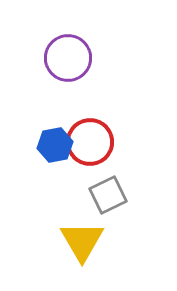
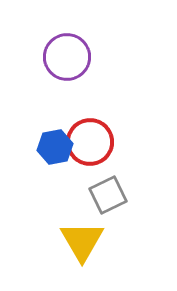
purple circle: moved 1 px left, 1 px up
blue hexagon: moved 2 px down
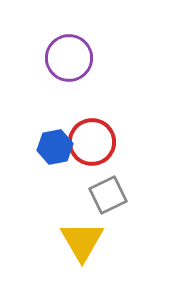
purple circle: moved 2 px right, 1 px down
red circle: moved 2 px right
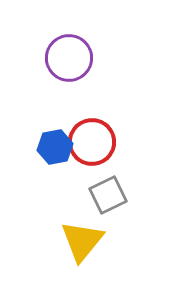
yellow triangle: rotated 9 degrees clockwise
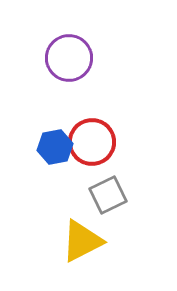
yellow triangle: rotated 24 degrees clockwise
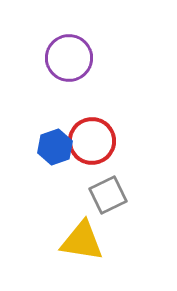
red circle: moved 1 px up
blue hexagon: rotated 8 degrees counterclockwise
yellow triangle: rotated 36 degrees clockwise
